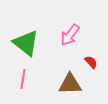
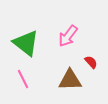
pink arrow: moved 2 px left, 1 px down
pink line: rotated 36 degrees counterclockwise
brown triangle: moved 4 px up
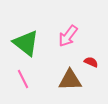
red semicircle: rotated 24 degrees counterclockwise
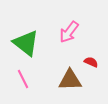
pink arrow: moved 1 px right, 4 px up
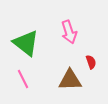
pink arrow: rotated 55 degrees counterclockwise
red semicircle: rotated 48 degrees clockwise
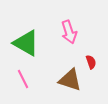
green triangle: rotated 8 degrees counterclockwise
brown triangle: rotated 20 degrees clockwise
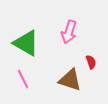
pink arrow: rotated 35 degrees clockwise
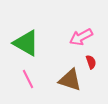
pink arrow: moved 12 px right, 5 px down; rotated 45 degrees clockwise
pink line: moved 5 px right
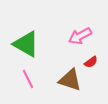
pink arrow: moved 1 px left, 1 px up
green triangle: moved 1 px down
red semicircle: rotated 72 degrees clockwise
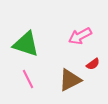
green triangle: rotated 12 degrees counterclockwise
red semicircle: moved 2 px right, 2 px down
brown triangle: rotated 45 degrees counterclockwise
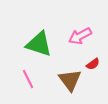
green triangle: moved 13 px right
brown triangle: rotated 40 degrees counterclockwise
